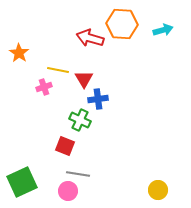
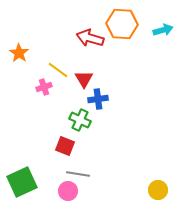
yellow line: rotated 25 degrees clockwise
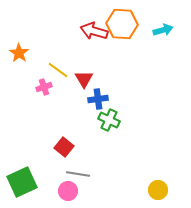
red arrow: moved 4 px right, 7 px up
green cross: moved 29 px right
red square: moved 1 px left, 1 px down; rotated 18 degrees clockwise
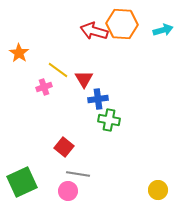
green cross: rotated 15 degrees counterclockwise
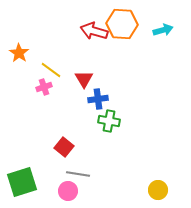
yellow line: moved 7 px left
green cross: moved 1 px down
green square: rotated 8 degrees clockwise
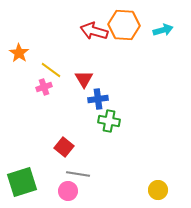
orange hexagon: moved 2 px right, 1 px down
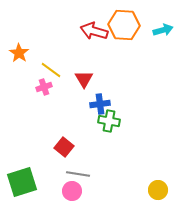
blue cross: moved 2 px right, 5 px down
pink circle: moved 4 px right
